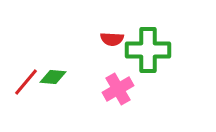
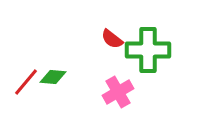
red semicircle: rotated 35 degrees clockwise
pink cross: moved 3 px down
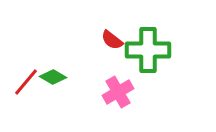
red semicircle: moved 1 px down
green diamond: rotated 24 degrees clockwise
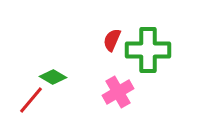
red semicircle: rotated 75 degrees clockwise
red line: moved 5 px right, 18 px down
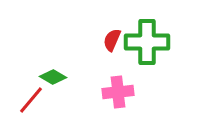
green cross: moved 1 px left, 8 px up
pink cross: rotated 24 degrees clockwise
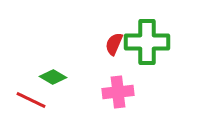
red semicircle: moved 2 px right, 4 px down
red line: rotated 76 degrees clockwise
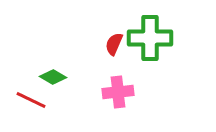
green cross: moved 3 px right, 4 px up
